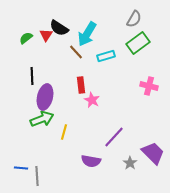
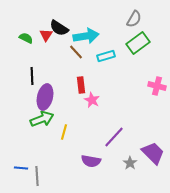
cyan arrow: moved 1 px left, 2 px down; rotated 130 degrees counterclockwise
green semicircle: rotated 64 degrees clockwise
pink cross: moved 8 px right
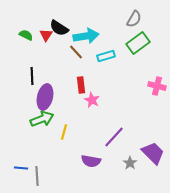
green semicircle: moved 3 px up
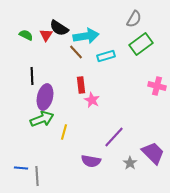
green rectangle: moved 3 px right, 1 px down
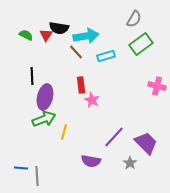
black semicircle: rotated 24 degrees counterclockwise
green arrow: moved 2 px right
purple trapezoid: moved 7 px left, 10 px up
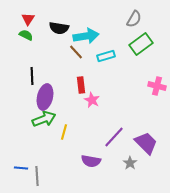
red triangle: moved 18 px left, 16 px up
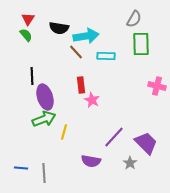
green semicircle: rotated 24 degrees clockwise
green rectangle: rotated 55 degrees counterclockwise
cyan rectangle: rotated 18 degrees clockwise
purple ellipse: rotated 30 degrees counterclockwise
gray line: moved 7 px right, 3 px up
